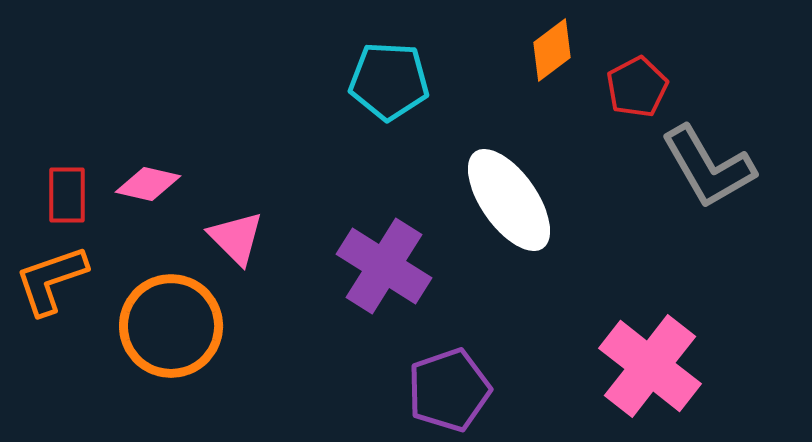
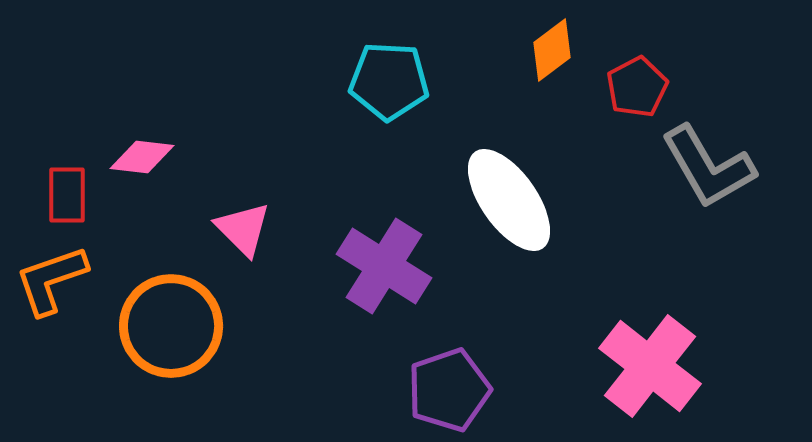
pink diamond: moved 6 px left, 27 px up; rotated 6 degrees counterclockwise
pink triangle: moved 7 px right, 9 px up
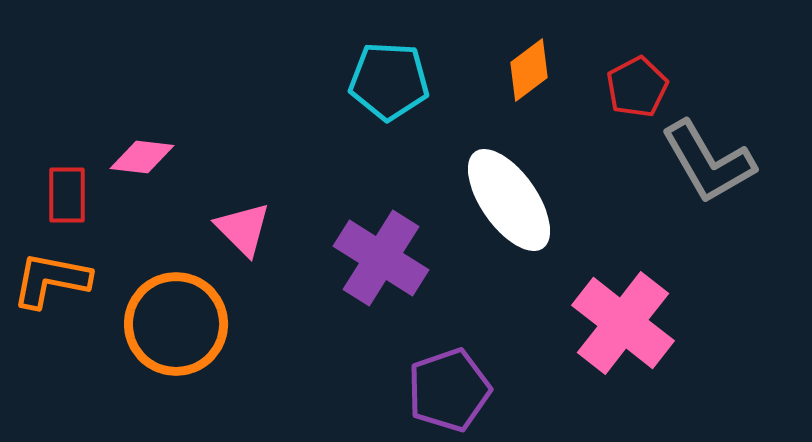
orange diamond: moved 23 px left, 20 px down
gray L-shape: moved 5 px up
purple cross: moved 3 px left, 8 px up
orange L-shape: rotated 30 degrees clockwise
orange circle: moved 5 px right, 2 px up
pink cross: moved 27 px left, 43 px up
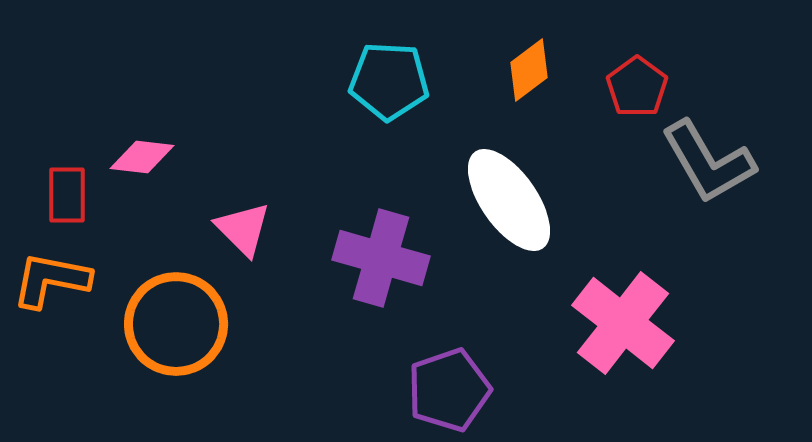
red pentagon: rotated 8 degrees counterclockwise
purple cross: rotated 16 degrees counterclockwise
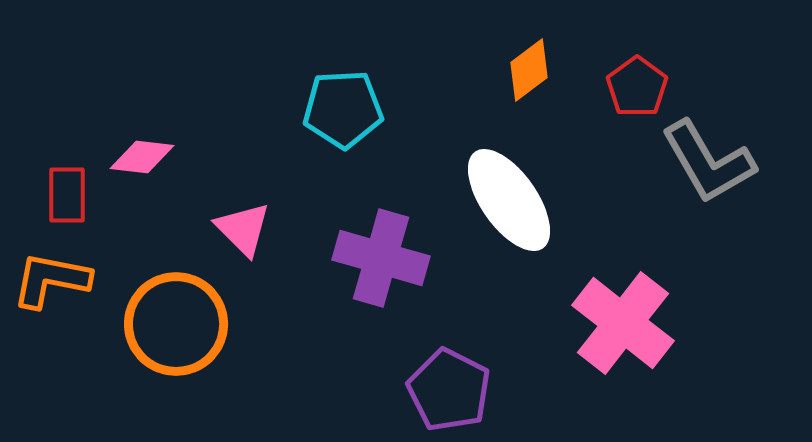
cyan pentagon: moved 46 px left, 28 px down; rotated 6 degrees counterclockwise
purple pentagon: rotated 26 degrees counterclockwise
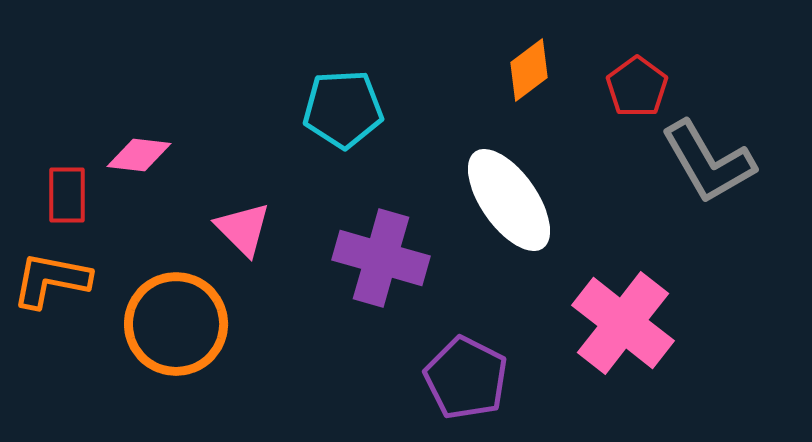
pink diamond: moved 3 px left, 2 px up
purple pentagon: moved 17 px right, 12 px up
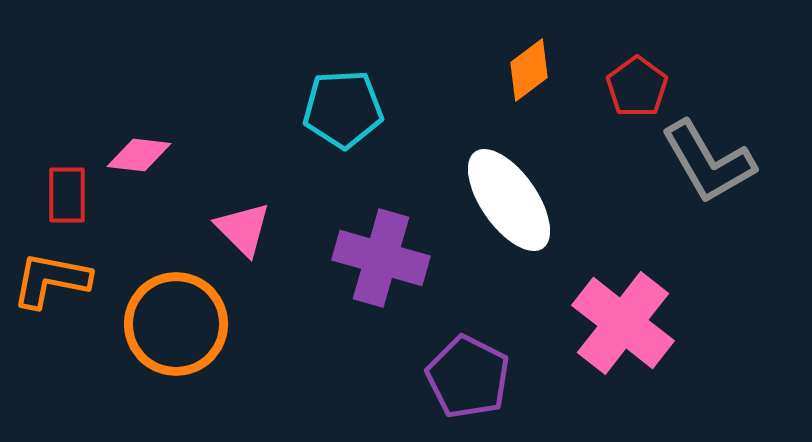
purple pentagon: moved 2 px right, 1 px up
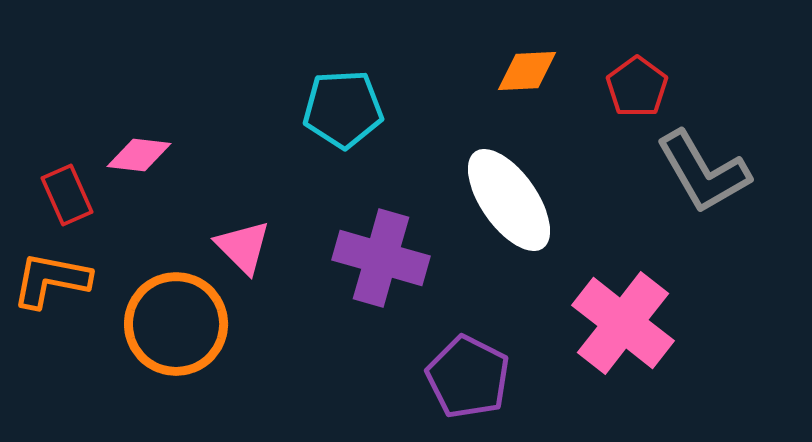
orange diamond: moved 2 px left, 1 px down; rotated 34 degrees clockwise
gray L-shape: moved 5 px left, 10 px down
red rectangle: rotated 24 degrees counterclockwise
pink triangle: moved 18 px down
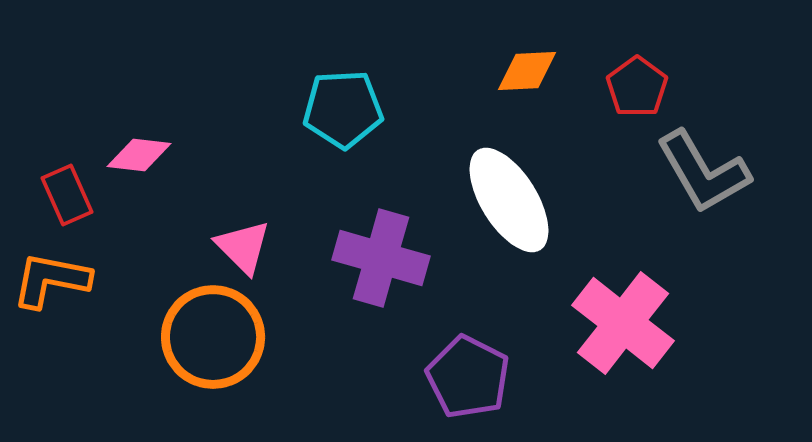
white ellipse: rotated 3 degrees clockwise
orange circle: moved 37 px right, 13 px down
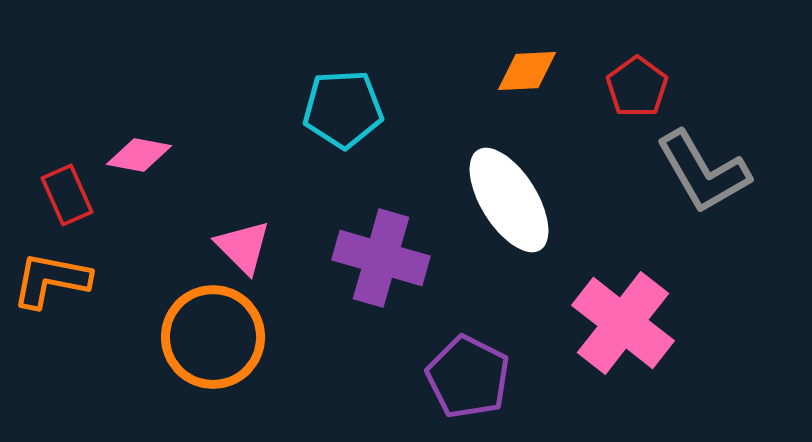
pink diamond: rotated 4 degrees clockwise
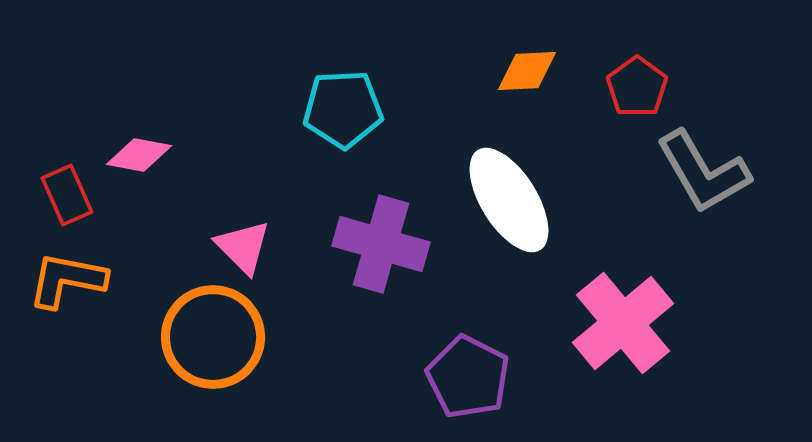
purple cross: moved 14 px up
orange L-shape: moved 16 px right
pink cross: rotated 12 degrees clockwise
